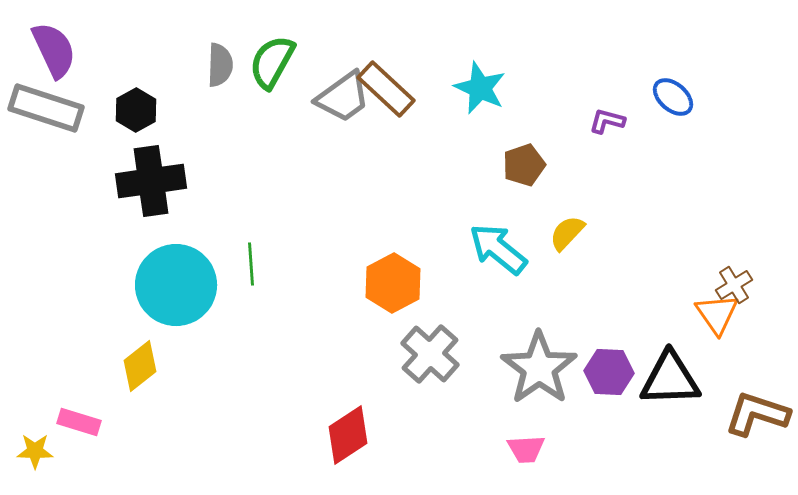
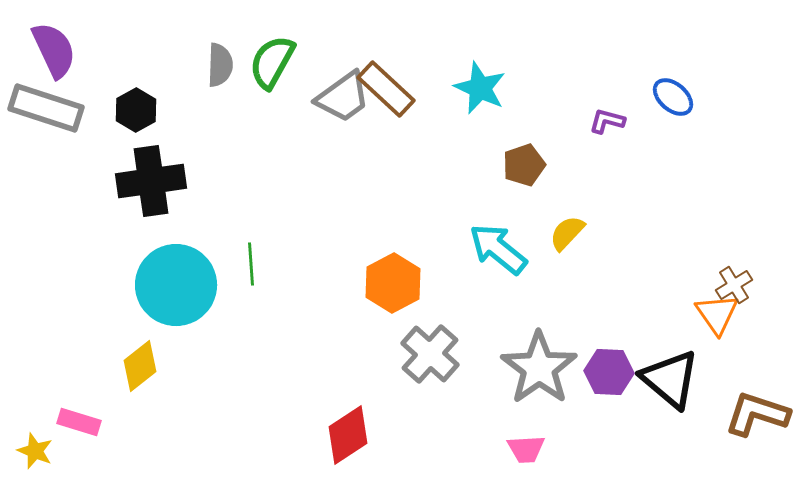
black triangle: rotated 42 degrees clockwise
yellow star: rotated 21 degrees clockwise
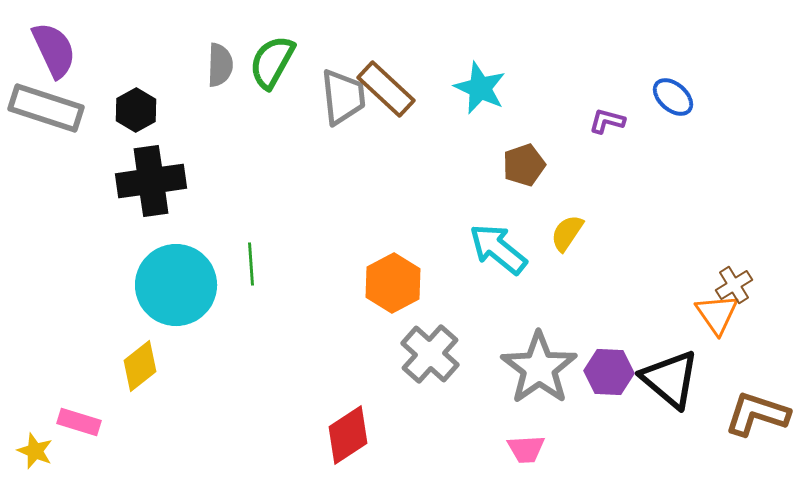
gray trapezoid: rotated 60 degrees counterclockwise
yellow semicircle: rotated 9 degrees counterclockwise
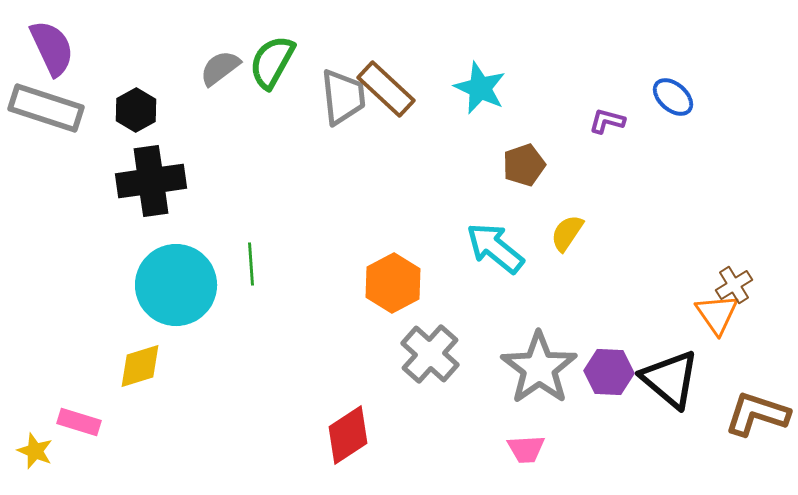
purple semicircle: moved 2 px left, 2 px up
gray semicircle: moved 3 px down; rotated 129 degrees counterclockwise
cyan arrow: moved 3 px left, 1 px up
yellow diamond: rotated 21 degrees clockwise
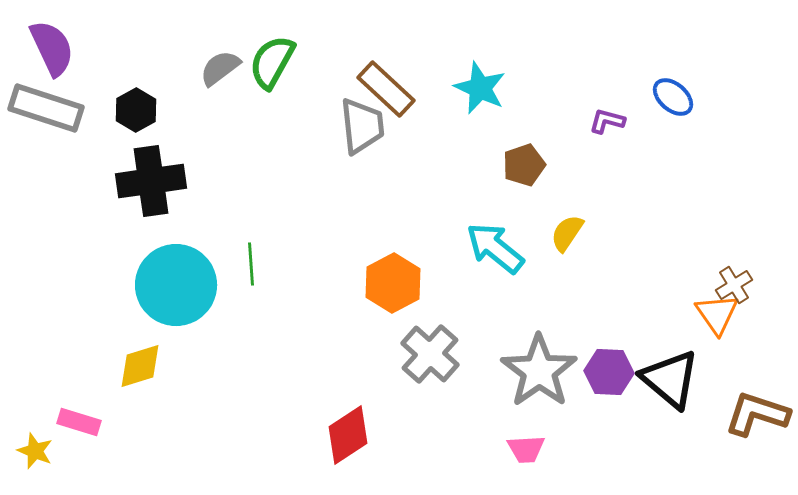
gray trapezoid: moved 19 px right, 29 px down
gray star: moved 3 px down
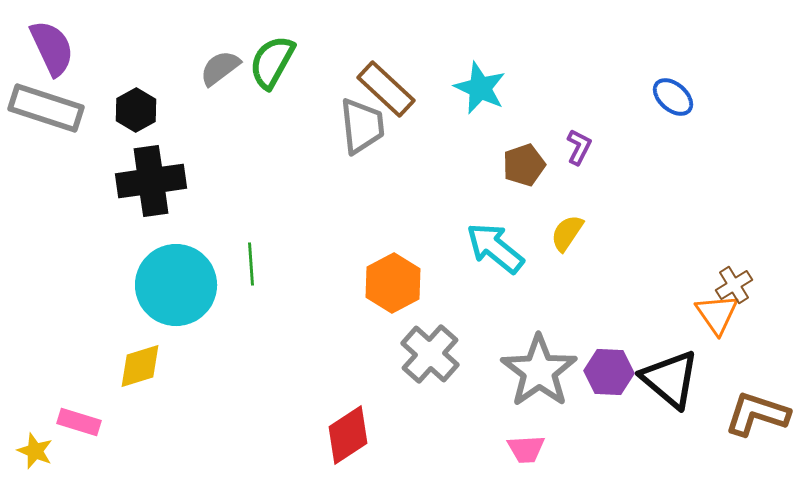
purple L-shape: moved 28 px left, 26 px down; rotated 102 degrees clockwise
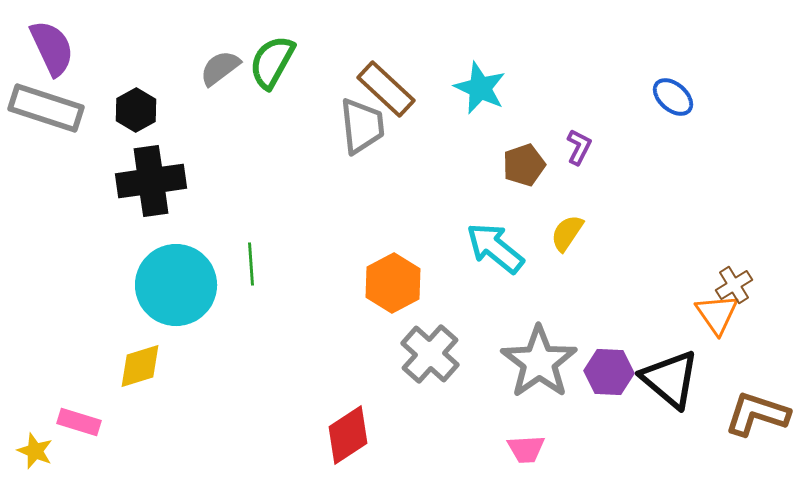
gray star: moved 9 px up
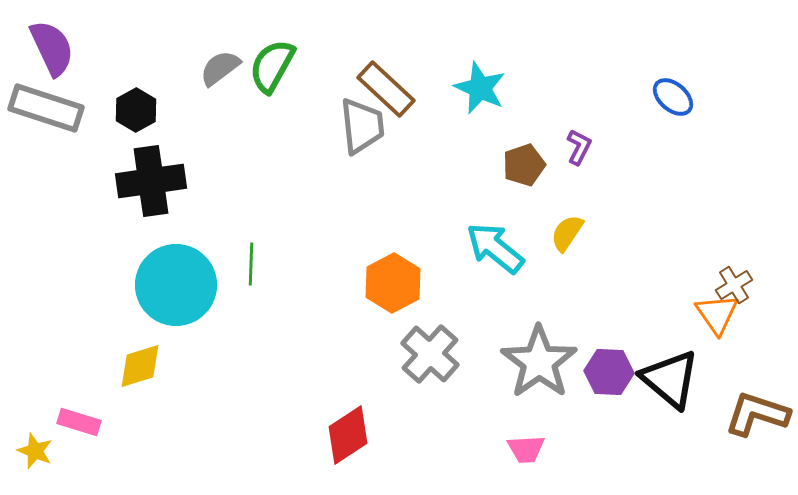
green semicircle: moved 4 px down
green line: rotated 6 degrees clockwise
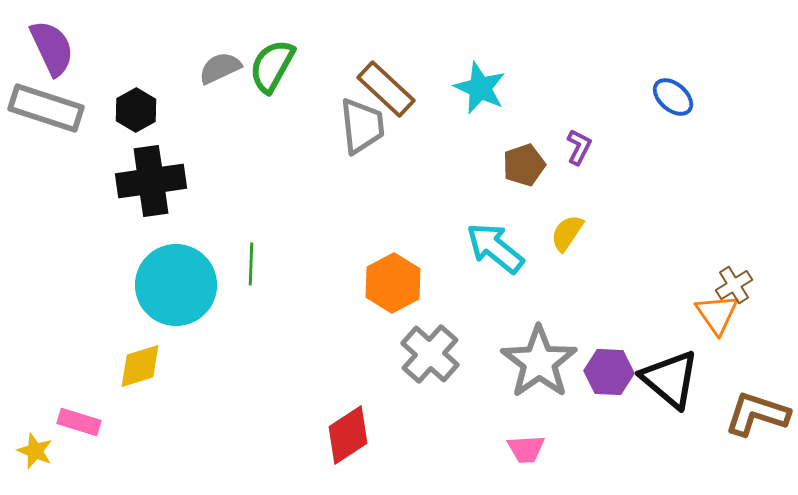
gray semicircle: rotated 12 degrees clockwise
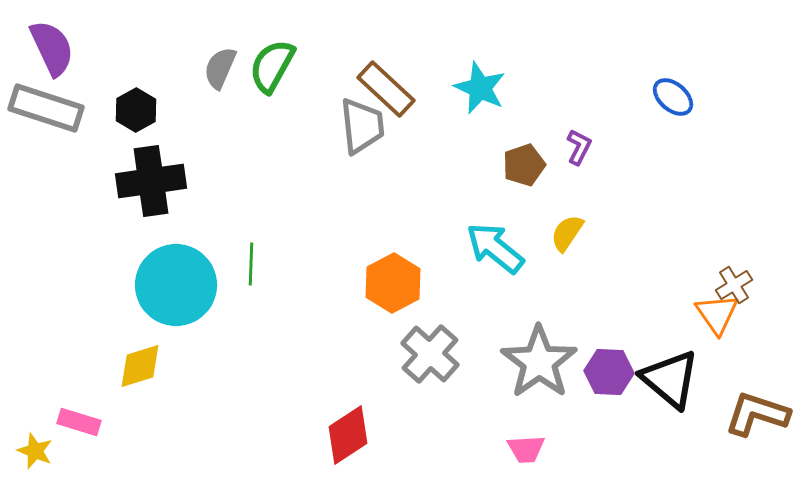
gray semicircle: rotated 42 degrees counterclockwise
